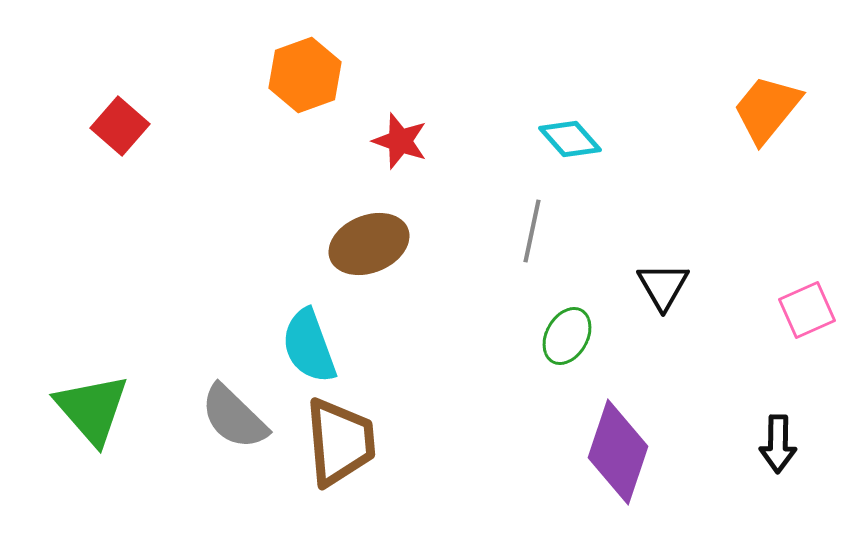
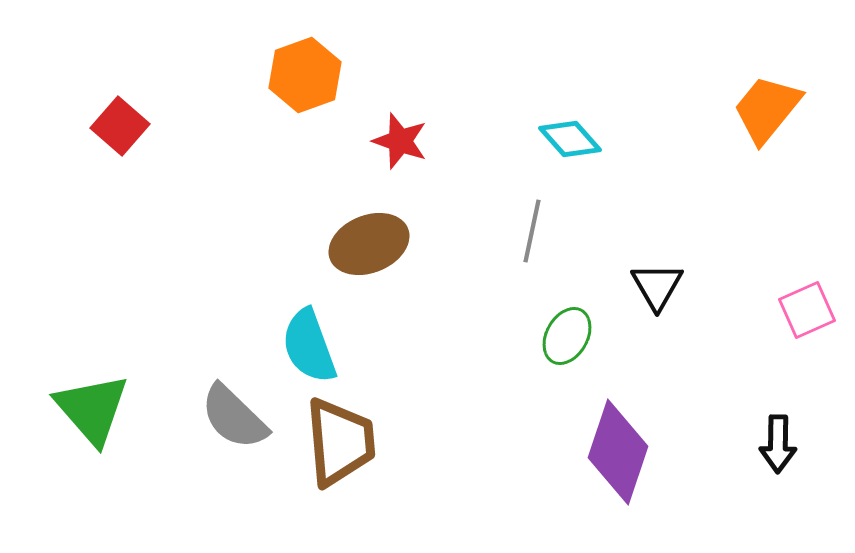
black triangle: moved 6 px left
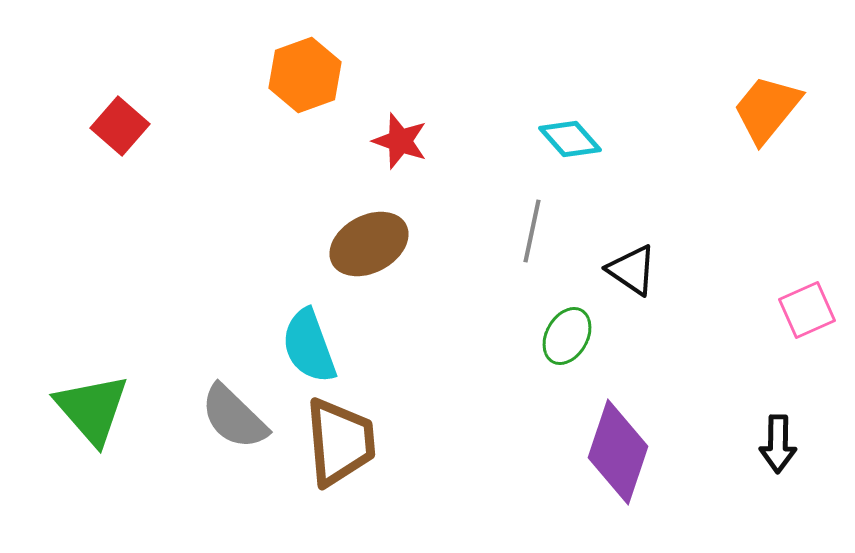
brown ellipse: rotated 6 degrees counterclockwise
black triangle: moved 25 px left, 16 px up; rotated 26 degrees counterclockwise
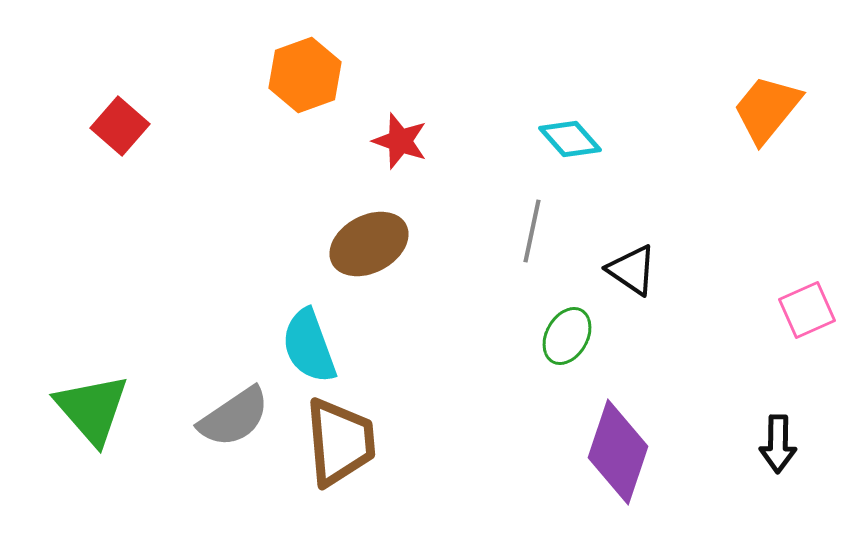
gray semicircle: rotated 78 degrees counterclockwise
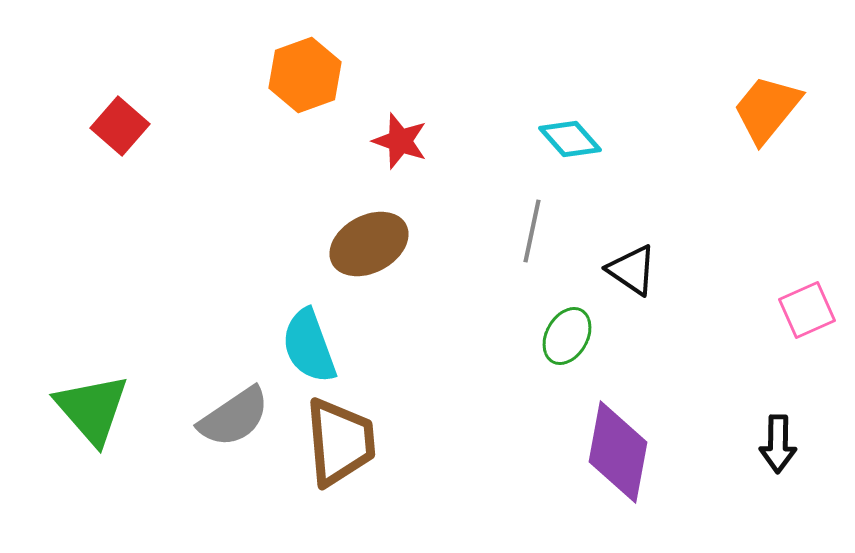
purple diamond: rotated 8 degrees counterclockwise
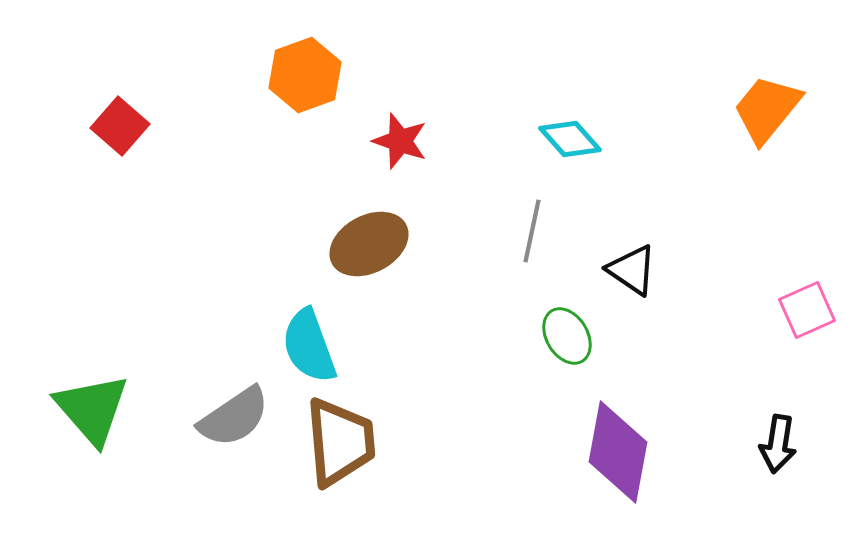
green ellipse: rotated 60 degrees counterclockwise
black arrow: rotated 8 degrees clockwise
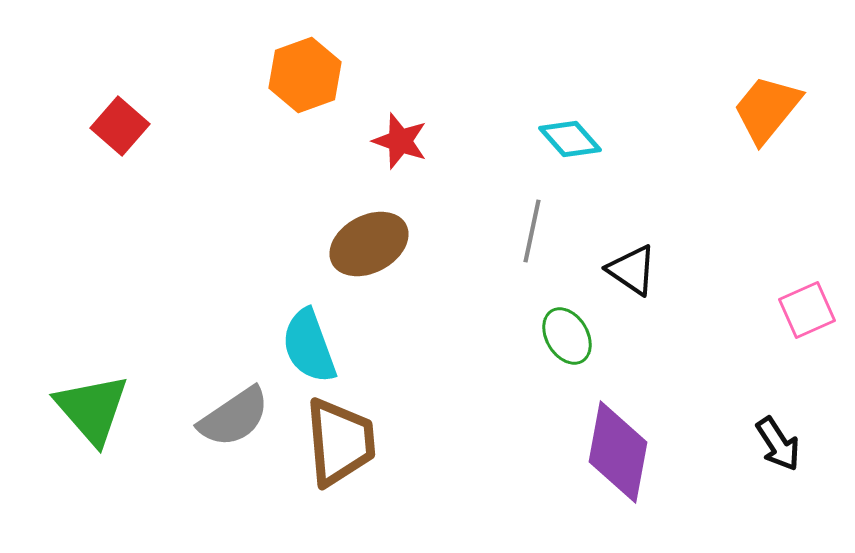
black arrow: rotated 42 degrees counterclockwise
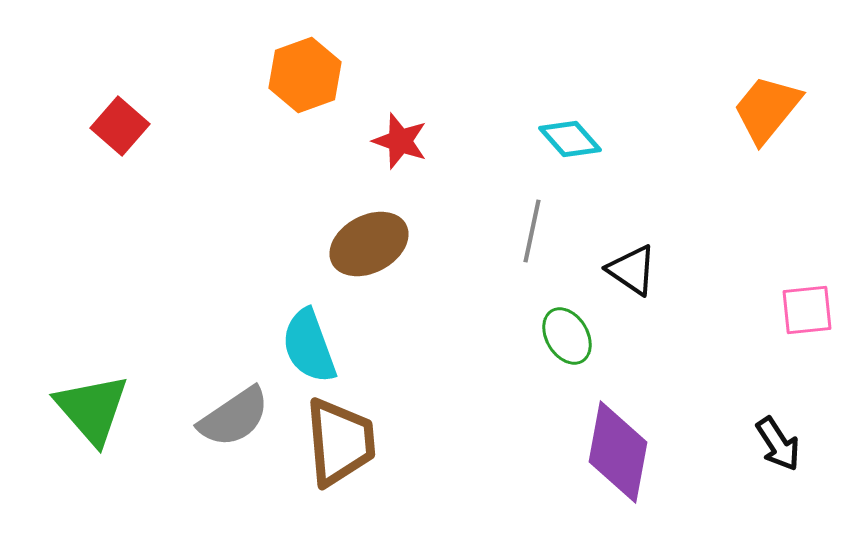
pink square: rotated 18 degrees clockwise
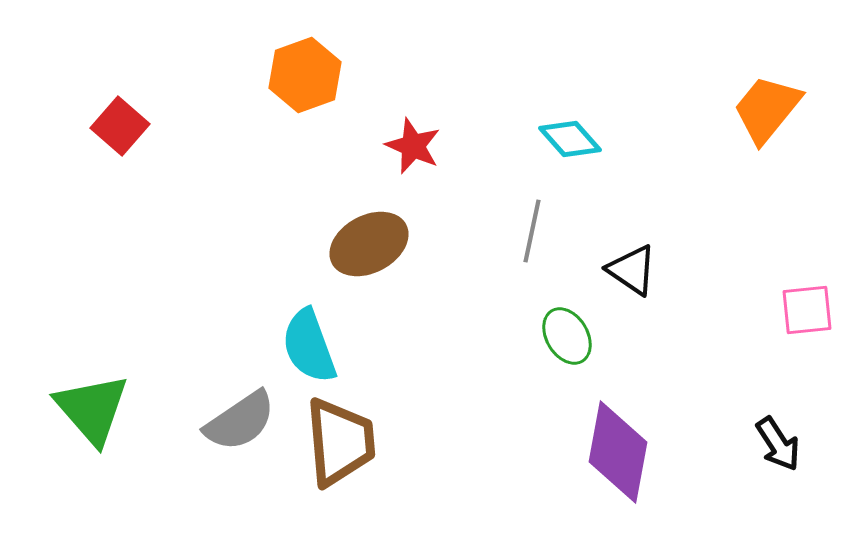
red star: moved 13 px right, 5 px down; rotated 4 degrees clockwise
gray semicircle: moved 6 px right, 4 px down
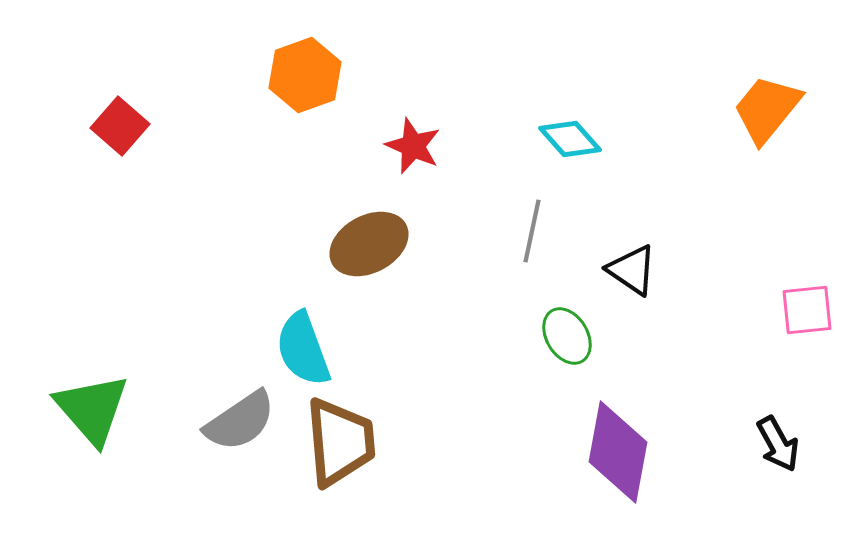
cyan semicircle: moved 6 px left, 3 px down
black arrow: rotated 4 degrees clockwise
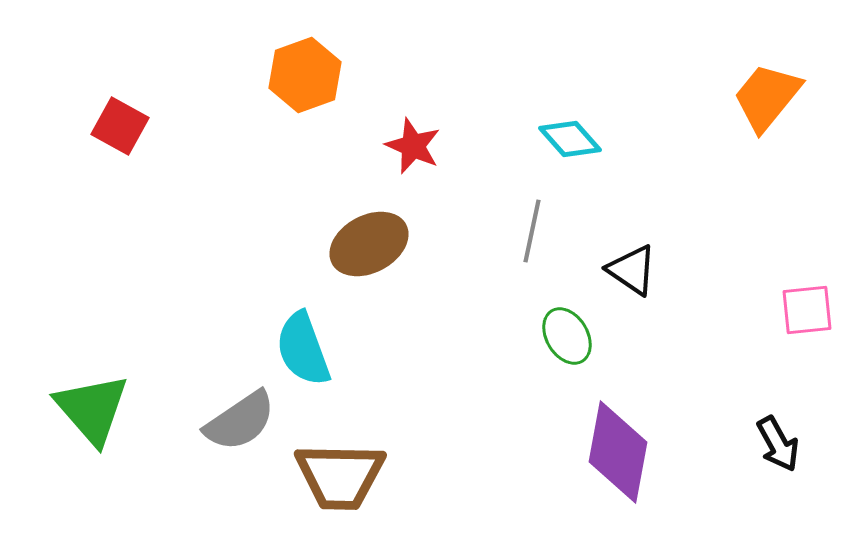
orange trapezoid: moved 12 px up
red square: rotated 12 degrees counterclockwise
brown trapezoid: moved 34 px down; rotated 96 degrees clockwise
